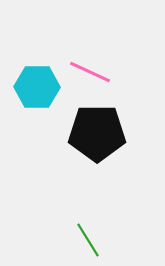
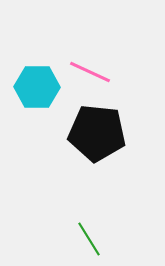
black pentagon: rotated 6 degrees clockwise
green line: moved 1 px right, 1 px up
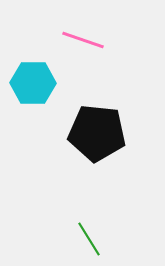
pink line: moved 7 px left, 32 px up; rotated 6 degrees counterclockwise
cyan hexagon: moved 4 px left, 4 px up
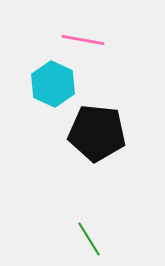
pink line: rotated 9 degrees counterclockwise
cyan hexagon: moved 20 px right, 1 px down; rotated 24 degrees clockwise
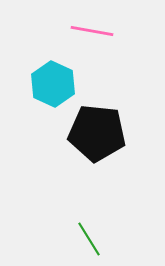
pink line: moved 9 px right, 9 px up
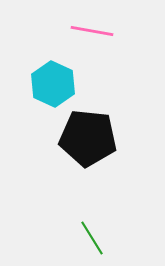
black pentagon: moved 9 px left, 5 px down
green line: moved 3 px right, 1 px up
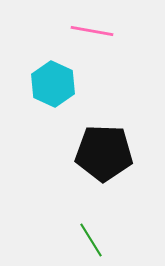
black pentagon: moved 16 px right, 15 px down; rotated 4 degrees counterclockwise
green line: moved 1 px left, 2 px down
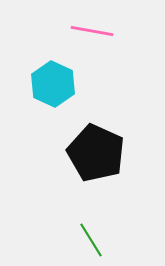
black pentagon: moved 8 px left; rotated 22 degrees clockwise
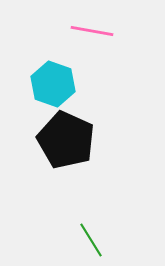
cyan hexagon: rotated 6 degrees counterclockwise
black pentagon: moved 30 px left, 13 px up
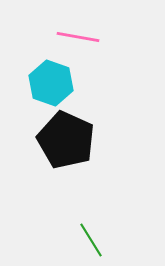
pink line: moved 14 px left, 6 px down
cyan hexagon: moved 2 px left, 1 px up
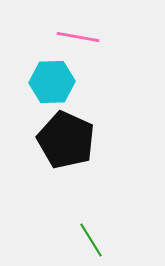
cyan hexagon: moved 1 px right, 1 px up; rotated 21 degrees counterclockwise
